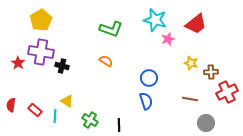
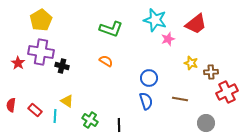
brown line: moved 10 px left
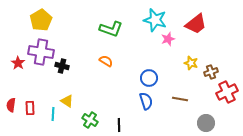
brown cross: rotated 16 degrees counterclockwise
red rectangle: moved 5 px left, 2 px up; rotated 48 degrees clockwise
cyan line: moved 2 px left, 2 px up
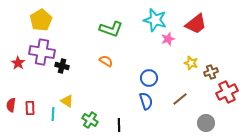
purple cross: moved 1 px right
brown line: rotated 49 degrees counterclockwise
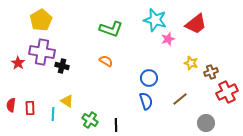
black line: moved 3 px left
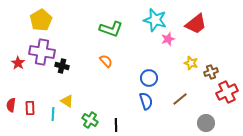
orange semicircle: rotated 16 degrees clockwise
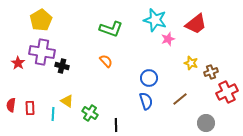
green cross: moved 7 px up
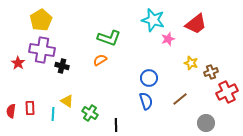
cyan star: moved 2 px left
green L-shape: moved 2 px left, 9 px down
purple cross: moved 2 px up
orange semicircle: moved 6 px left, 1 px up; rotated 80 degrees counterclockwise
red semicircle: moved 6 px down
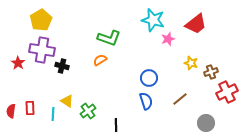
green cross: moved 2 px left, 2 px up; rotated 21 degrees clockwise
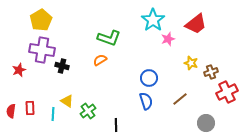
cyan star: rotated 20 degrees clockwise
red star: moved 1 px right, 7 px down; rotated 16 degrees clockwise
